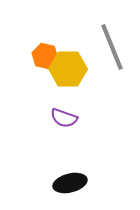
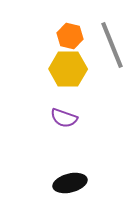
gray line: moved 2 px up
orange hexagon: moved 25 px right, 20 px up
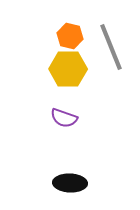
gray line: moved 1 px left, 2 px down
black ellipse: rotated 16 degrees clockwise
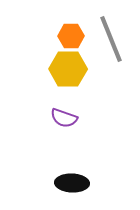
orange hexagon: moved 1 px right; rotated 15 degrees counterclockwise
gray line: moved 8 px up
black ellipse: moved 2 px right
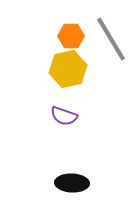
gray line: rotated 9 degrees counterclockwise
yellow hexagon: rotated 12 degrees counterclockwise
purple semicircle: moved 2 px up
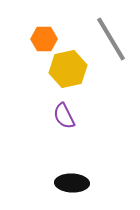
orange hexagon: moved 27 px left, 3 px down
purple semicircle: rotated 44 degrees clockwise
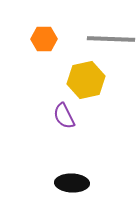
gray line: rotated 57 degrees counterclockwise
yellow hexagon: moved 18 px right, 11 px down
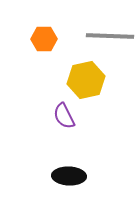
gray line: moved 1 px left, 3 px up
black ellipse: moved 3 px left, 7 px up
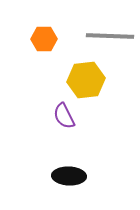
yellow hexagon: rotated 6 degrees clockwise
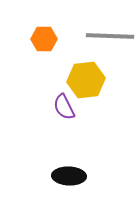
purple semicircle: moved 9 px up
